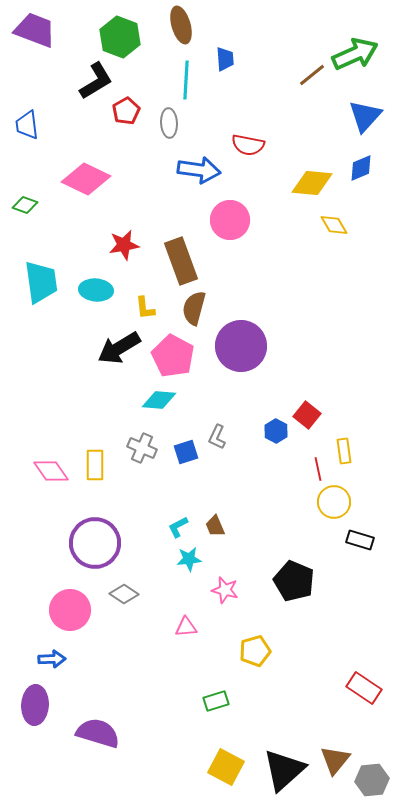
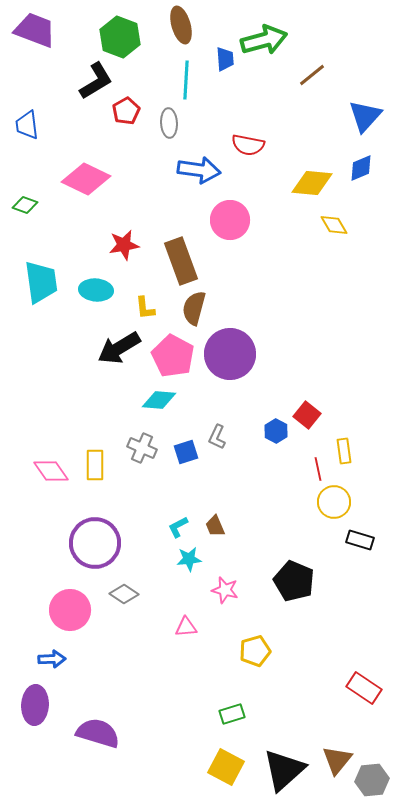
green arrow at (355, 54): moved 91 px left, 14 px up; rotated 9 degrees clockwise
purple circle at (241, 346): moved 11 px left, 8 px down
green rectangle at (216, 701): moved 16 px right, 13 px down
brown triangle at (335, 760): moved 2 px right
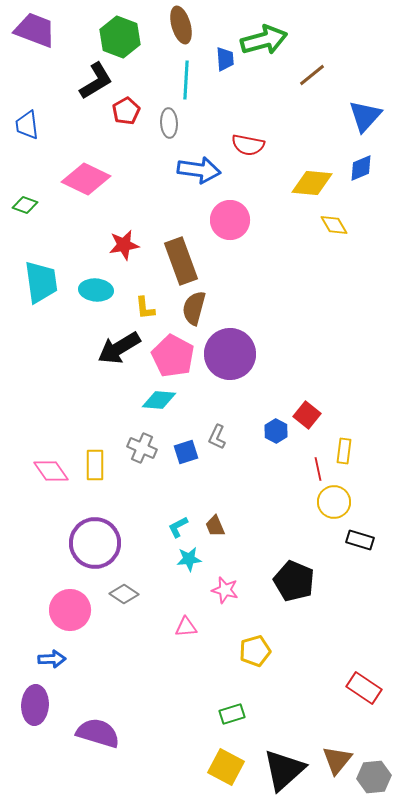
yellow rectangle at (344, 451): rotated 15 degrees clockwise
gray hexagon at (372, 780): moved 2 px right, 3 px up
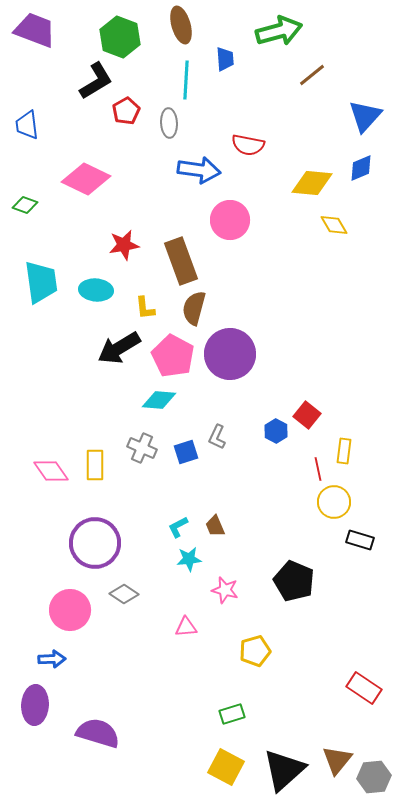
green arrow at (264, 40): moved 15 px right, 9 px up
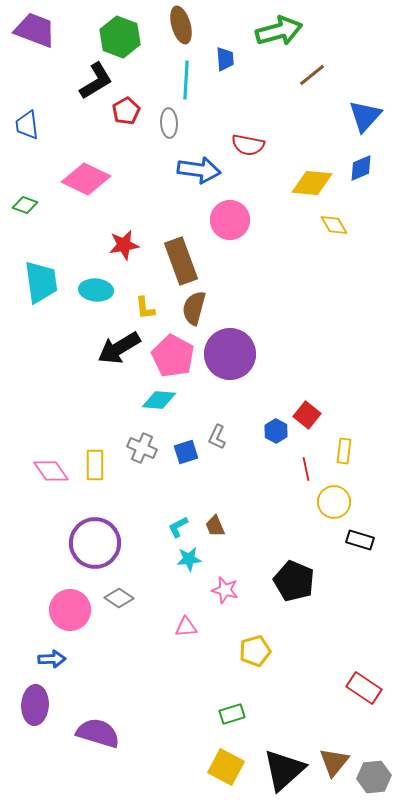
red line at (318, 469): moved 12 px left
gray diamond at (124, 594): moved 5 px left, 4 px down
brown triangle at (337, 760): moved 3 px left, 2 px down
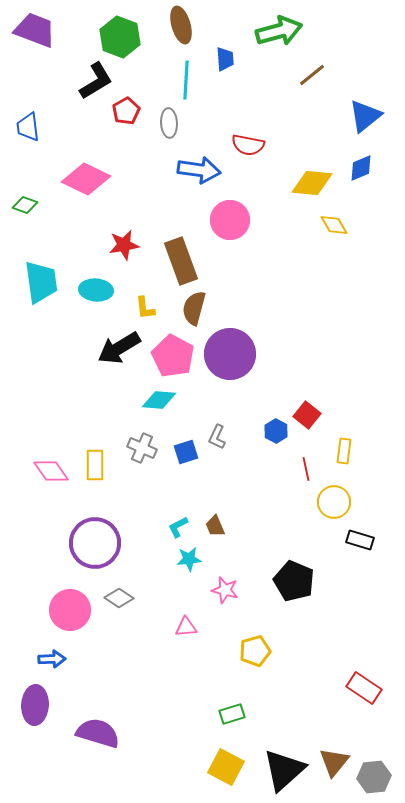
blue triangle at (365, 116): rotated 9 degrees clockwise
blue trapezoid at (27, 125): moved 1 px right, 2 px down
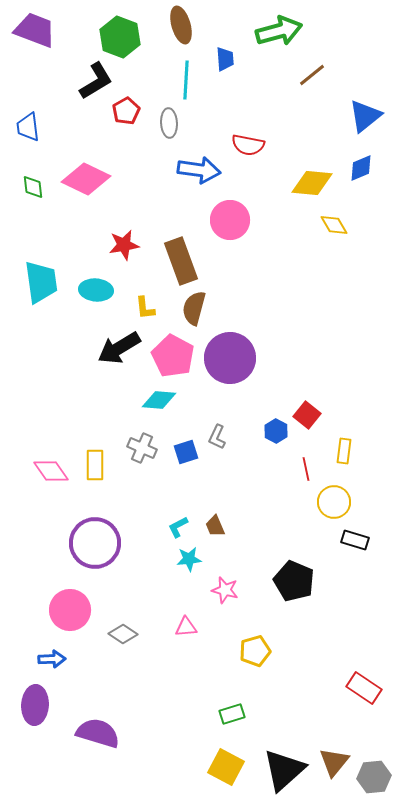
green diamond at (25, 205): moved 8 px right, 18 px up; rotated 65 degrees clockwise
purple circle at (230, 354): moved 4 px down
black rectangle at (360, 540): moved 5 px left
gray diamond at (119, 598): moved 4 px right, 36 px down
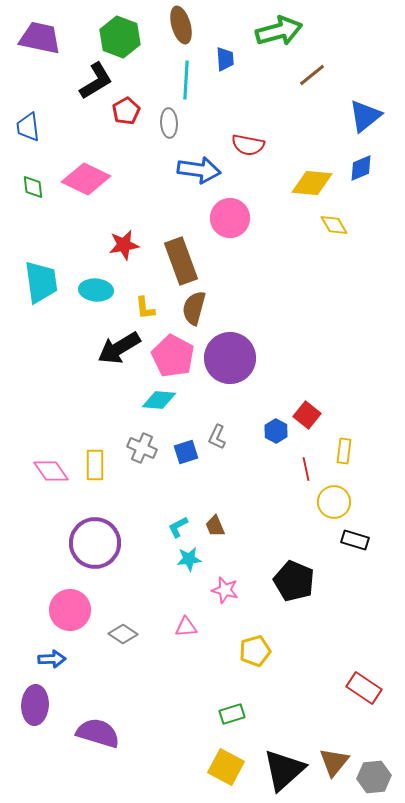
purple trapezoid at (35, 30): moved 5 px right, 8 px down; rotated 9 degrees counterclockwise
pink circle at (230, 220): moved 2 px up
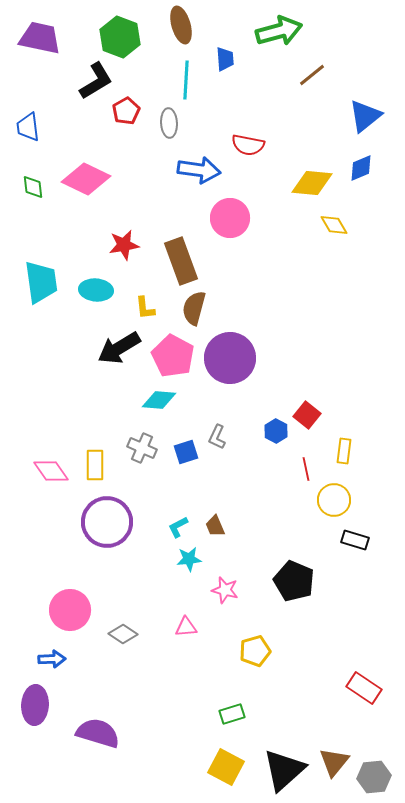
yellow circle at (334, 502): moved 2 px up
purple circle at (95, 543): moved 12 px right, 21 px up
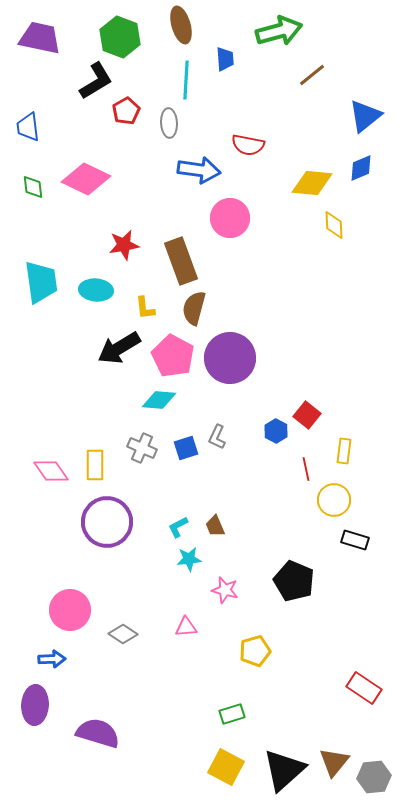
yellow diamond at (334, 225): rotated 28 degrees clockwise
blue square at (186, 452): moved 4 px up
